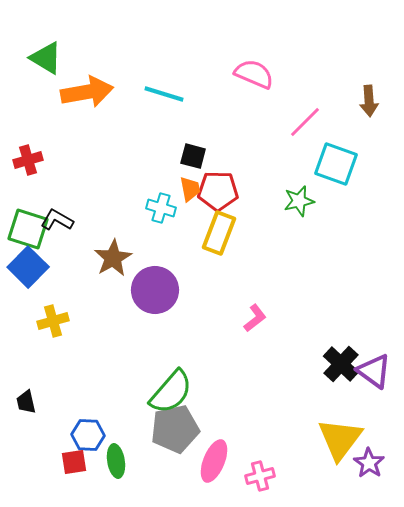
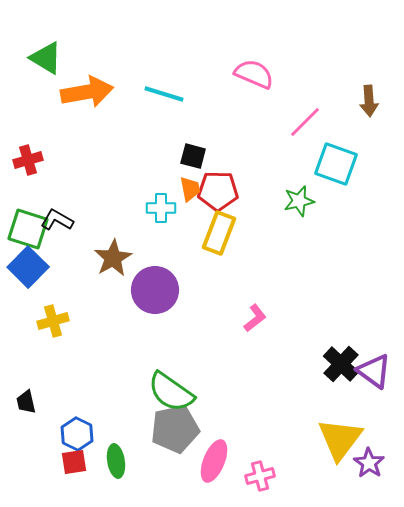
cyan cross: rotated 16 degrees counterclockwise
green semicircle: rotated 84 degrees clockwise
blue hexagon: moved 11 px left, 1 px up; rotated 24 degrees clockwise
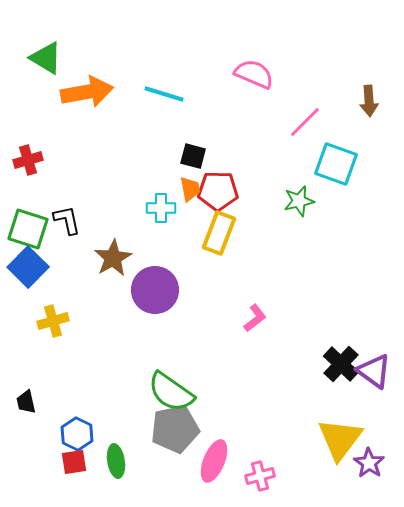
black L-shape: moved 10 px right; rotated 48 degrees clockwise
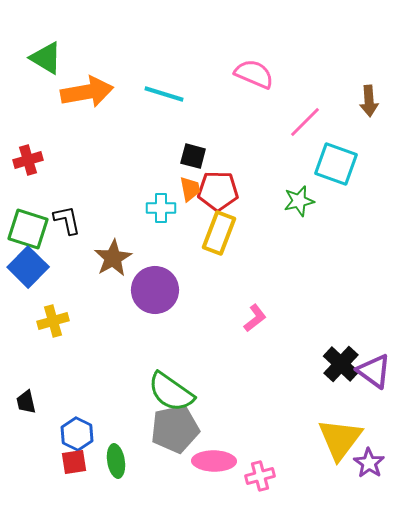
pink ellipse: rotated 69 degrees clockwise
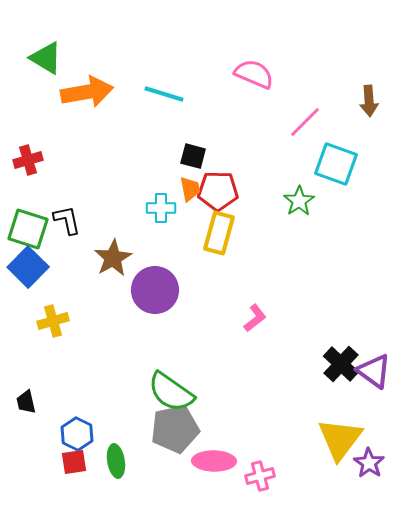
green star: rotated 20 degrees counterclockwise
yellow rectangle: rotated 6 degrees counterclockwise
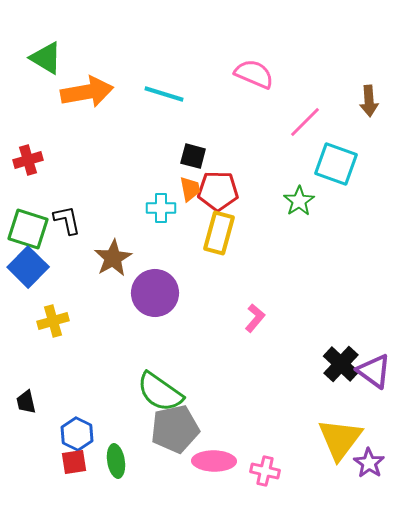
purple circle: moved 3 px down
pink L-shape: rotated 12 degrees counterclockwise
green semicircle: moved 11 px left
pink cross: moved 5 px right, 5 px up; rotated 28 degrees clockwise
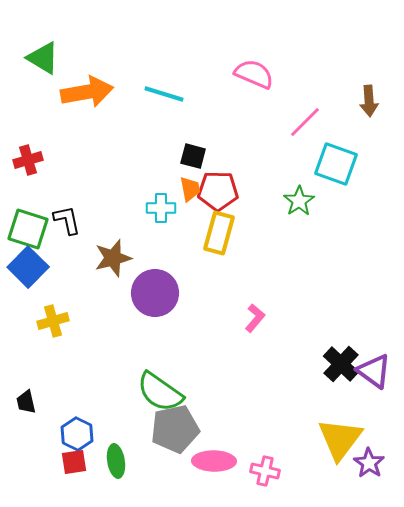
green triangle: moved 3 px left
brown star: rotated 15 degrees clockwise
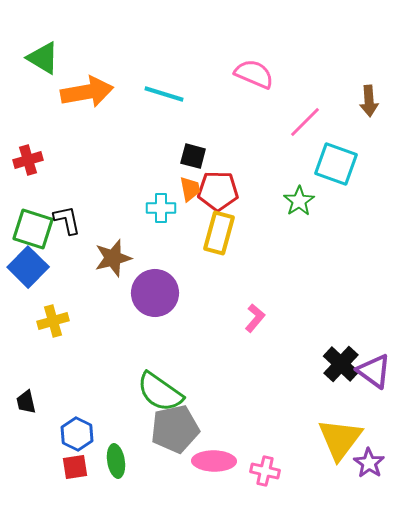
green square: moved 5 px right
red square: moved 1 px right, 5 px down
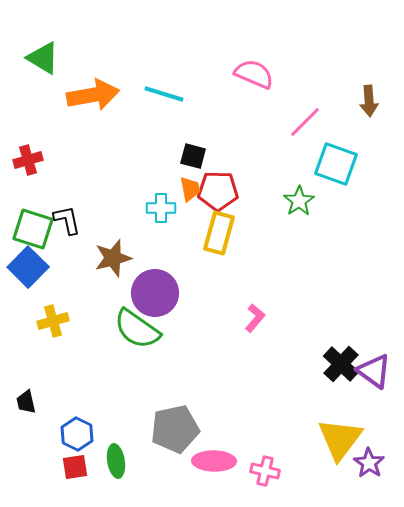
orange arrow: moved 6 px right, 3 px down
green semicircle: moved 23 px left, 63 px up
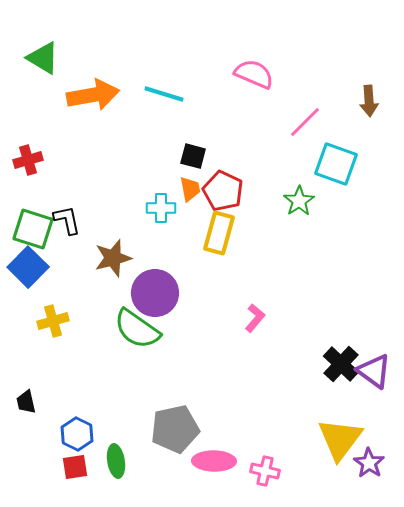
red pentagon: moved 5 px right; rotated 24 degrees clockwise
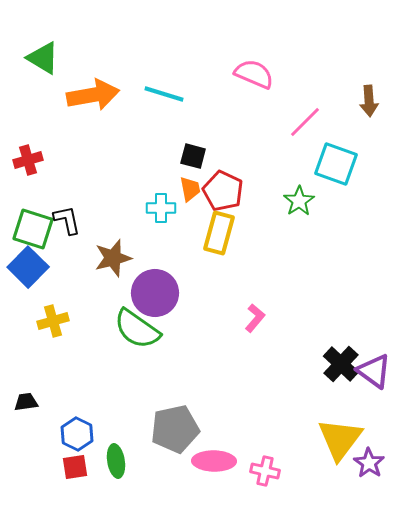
black trapezoid: rotated 95 degrees clockwise
